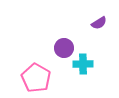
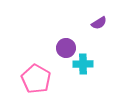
purple circle: moved 2 px right
pink pentagon: moved 1 px down
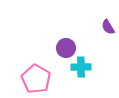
purple semicircle: moved 9 px right, 4 px down; rotated 91 degrees clockwise
cyan cross: moved 2 px left, 3 px down
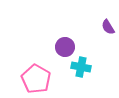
purple circle: moved 1 px left, 1 px up
cyan cross: rotated 12 degrees clockwise
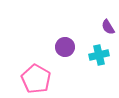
cyan cross: moved 18 px right, 12 px up; rotated 24 degrees counterclockwise
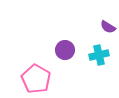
purple semicircle: rotated 28 degrees counterclockwise
purple circle: moved 3 px down
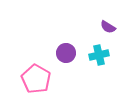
purple circle: moved 1 px right, 3 px down
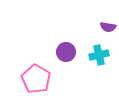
purple semicircle: rotated 21 degrees counterclockwise
purple circle: moved 1 px up
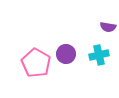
purple circle: moved 2 px down
pink pentagon: moved 16 px up
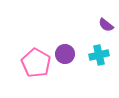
purple semicircle: moved 2 px left, 2 px up; rotated 28 degrees clockwise
purple circle: moved 1 px left
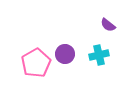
purple semicircle: moved 2 px right
pink pentagon: rotated 12 degrees clockwise
